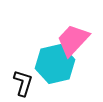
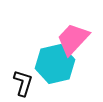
pink trapezoid: moved 1 px up
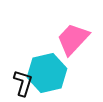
cyan hexagon: moved 8 px left, 9 px down
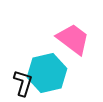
pink trapezoid: rotated 84 degrees clockwise
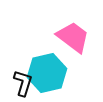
pink trapezoid: moved 2 px up
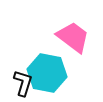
cyan hexagon: rotated 24 degrees clockwise
